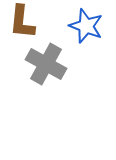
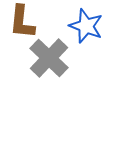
gray cross: moved 3 px right, 6 px up; rotated 15 degrees clockwise
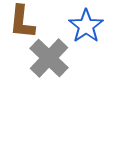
blue star: rotated 16 degrees clockwise
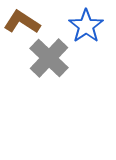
brown L-shape: rotated 117 degrees clockwise
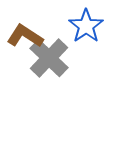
brown L-shape: moved 3 px right, 14 px down
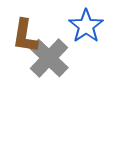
brown L-shape: rotated 114 degrees counterclockwise
